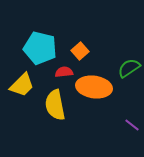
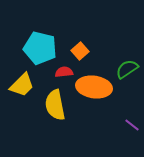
green semicircle: moved 2 px left, 1 px down
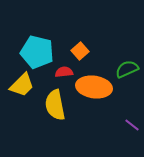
cyan pentagon: moved 3 px left, 4 px down
green semicircle: rotated 10 degrees clockwise
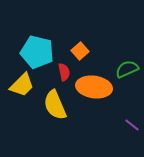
red semicircle: rotated 84 degrees clockwise
yellow semicircle: rotated 12 degrees counterclockwise
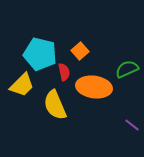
cyan pentagon: moved 3 px right, 2 px down
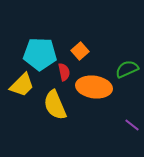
cyan pentagon: rotated 12 degrees counterclockwise
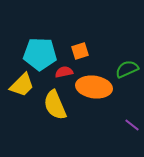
orange square: rotated 24 degrees clockwise
red semicircle: rotated 90 degrees counterclockwise
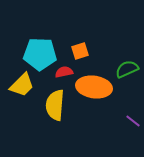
yellow semicircle: rotated 28 degrees clockwise
purple line: moved 1 px right, 4 px up
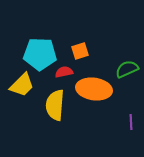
orange ellipse: moved 2 px down
purple line: moved 2 px left, 1 px down; rotated 49 degrees clockwise
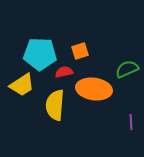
yellow trapezoid: rotated 12 degrees clockwise
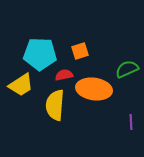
red semicircle: moved 3 px down
yellow trapezoid: moved 1 px left
